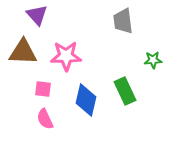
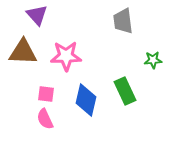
pink square: moved 3 px right, 5 px down
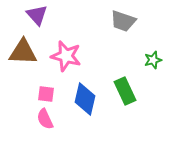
gray trapezoid: rotated 64 degrees counterclockwise
pink star: rotated 16 degrees clockwise
green star: rotated 12 degrees counterclockwise
blue diamond: moved 1 px left, 1 px up
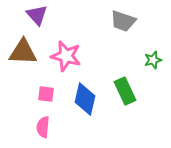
pink semicircle: moved 2 px left, 8 px down; rotated 30 degrees clockwise
